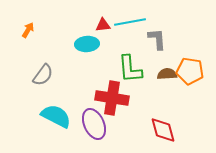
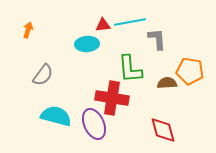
orange arrow: rotated 14 degrees counterclockwise
brown semicircle: moved 9 px down
cyan semicircle: rotated 12 degrees counterclockwise
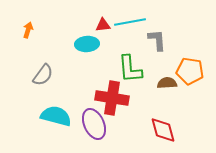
gray L-shape: moved 1 px down
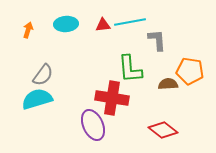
cyan ellipse: moved 21 px left, 20 px up
brown semicircle: moved 1 px right, 1 px down
cyan semicircle: moved 19 px left, 17 px up; rotated 32 degrees counterclockwise
purple ellipse: moved 1 px left, 1 px down
red diamond: rotated 36 degrees counterclockwise
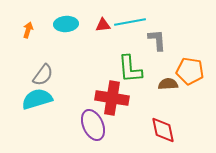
red diamond: rotated 40 degrees clockwise
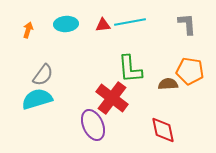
gray L-shape: moved 30 px right, 16 px up
red cross: rotated 28 degrees clockwise
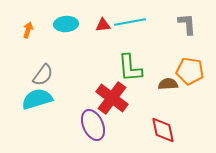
green L-shape: moved 1 px up
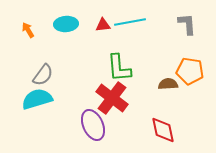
orange arrow: rotated 49 degrees counterclockwise
green L-shape: moved 11 px left
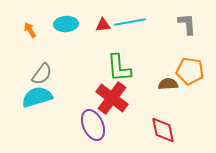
orange arrow: moved 2 px right
gray semicircle: moved 1 px left, 1 px up
cyan semicircle: moved 2 px up
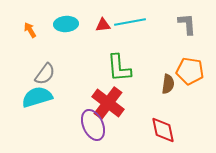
gray semicircle: moved 3 px right
brown semicircle: rotated 102 degrees clockwise
red cross: moved 4 px left, 5 px down
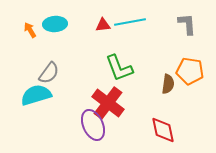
cyan ellipse: moved 11 px left
green L-shape: rotated 16 degrees counterclockwise
gray semicircle: moved 4 px right, 1 px up
cyan semicircle: moved 1 px left, 2 px up
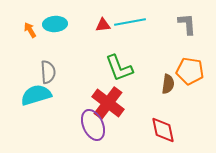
gray semicircle: moved 1 px left, 1 px up; rotated 40 degrees counterclockwise
